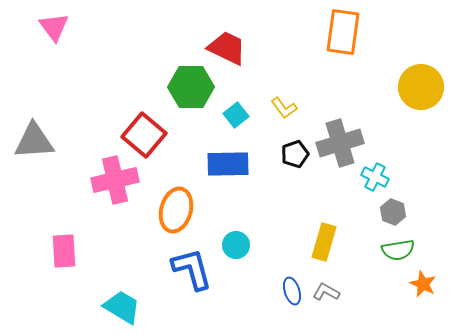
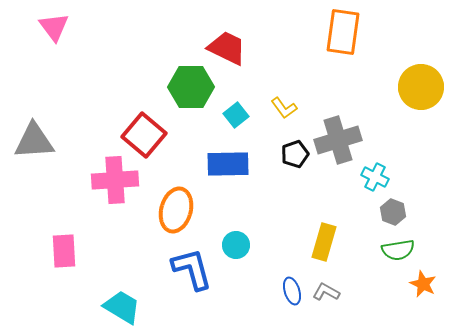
gray cross: moved 2 px left, 3 px up
pink cross: rotated 9 degrees clockwise
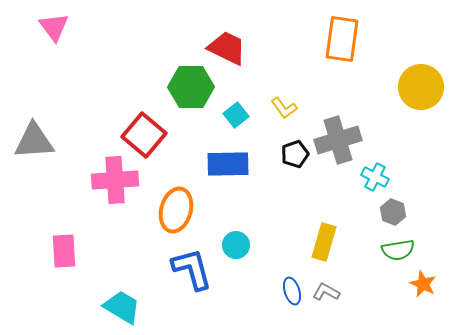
orange rectangle: moved 1 px left, 7 px down
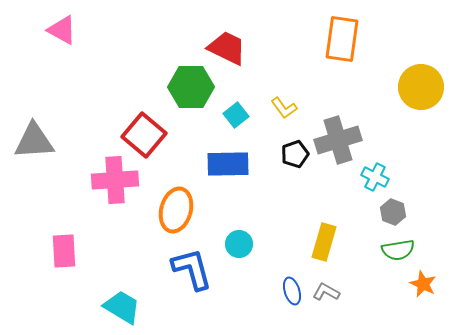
pink triangle: moved 8 px right, 3 px down; rotated 24 degrees counterclockwise
cyan circle: moved 3 px right, 1 px up
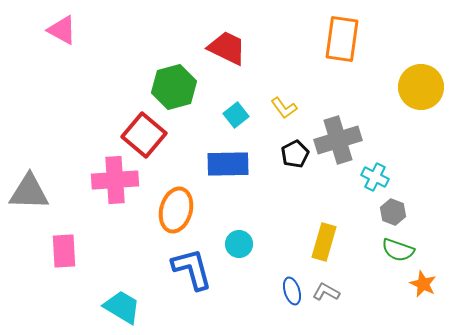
green hexagon: moved 17 px left; rotated 15 degrees counterclockwise
gray triangle: moved 5 px left, 51 px down; rotated 6 degrees clockwise
black pentagon: rotated 8 degrees counterclockwise
green semicircle: rotated 28 degrees clockwise
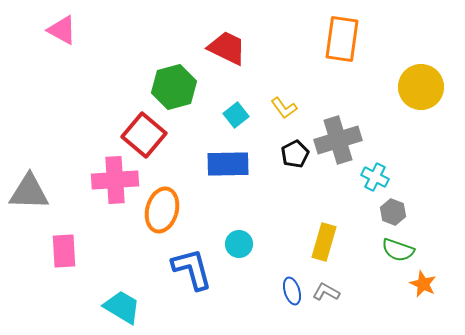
orange ellipse: moved 14 px left
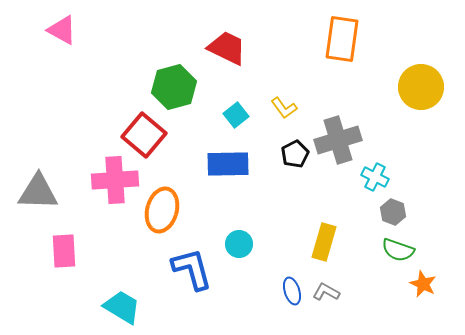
gray triangle: moved 9 px right
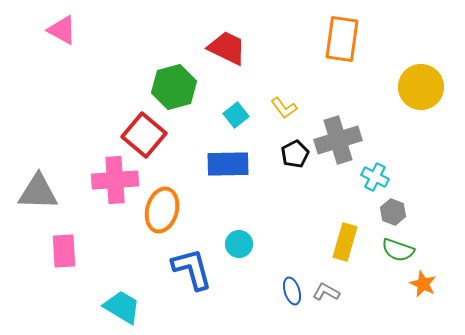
yellow rectangle: moved 21 px right
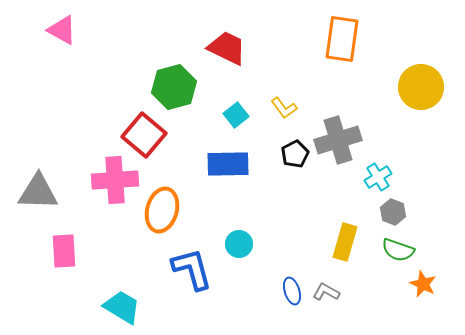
cyan cross: moved 3 px right; rotated 32 degrees clockwise
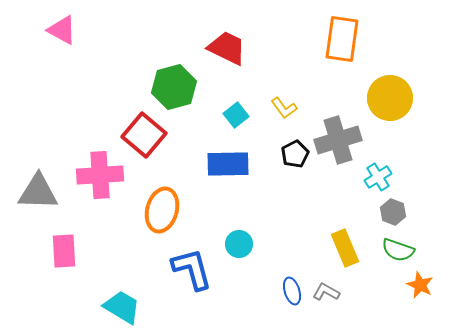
yellow circle: moved 31 px left, 11 px down
pink cross: moved 15 px left, 5 px up
yellow rectangle: moved 6 px down; rotated 39 degrees counterclockwise
orange star: moved 3 px left, 1 px down
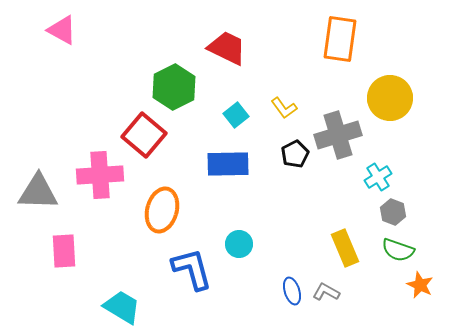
orange rectangle: moved 2 px left
green hexagon: rotated 12 degrees counterclockwise
gray cross: moved 5 px up
